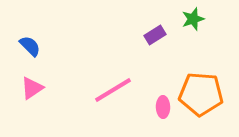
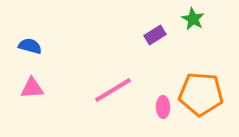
green star: rotated 25 degrees counterclockwise
blue semicircle: rotated 30 degrees counterclockwise
pink triangle: rotated 30 degrees clockwise
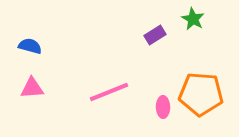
pink line: moved 4 px left, 2 px down; rotated 9 degrees clockwise
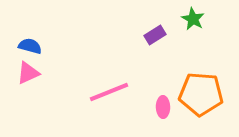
pink triangle: moved 4 px left, 15 px up; rotated 20 degrees counterclockwise
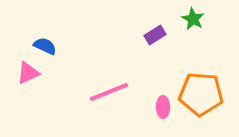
blue semicircle: moved 15 px right; rotated 10 degrees clockwise
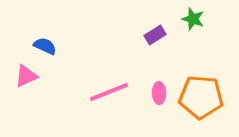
green star: rotated 10 degrees counterclockwise
pink triangle: moved 2 px left, 3 px down
orange pentagon: moved 3 px down
pink ellipse: moved 4 px left, 14 px up
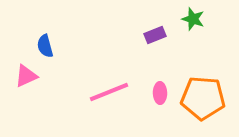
purple rectangle: rotated 10 degrees clockwise
blue semicircle: rotated 130 degrees counterclockwise
pink ellipse: moved 1 px right
orange pentagon: moved 2 px right, 1 px down
